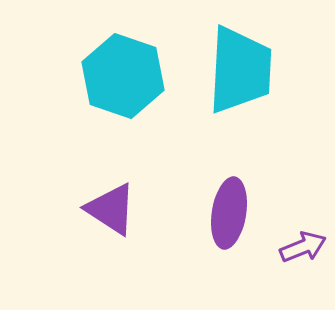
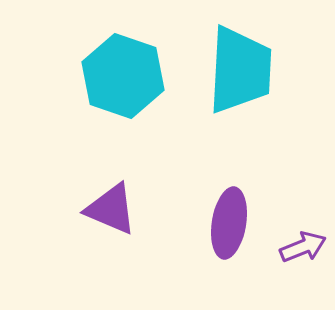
purple triangle: rotated 10 degrees counterclockwise
purple ellipse: moved 10 px down
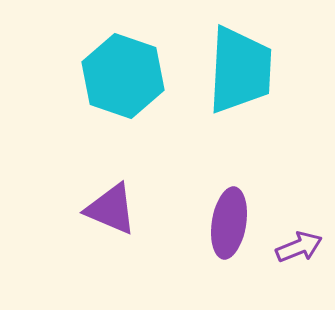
purple arrow: moved 4 px left
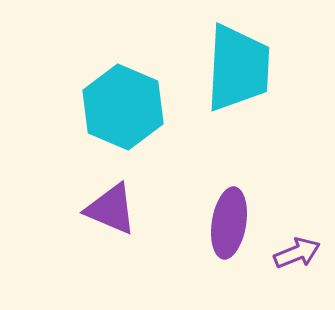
cyan trapezoid: moved 2 px left, 2 px up
cyan hexagon: moved 31 px down; rotated 4 degrees clockwise
purple arrow: moved 2 px left, 6 px down
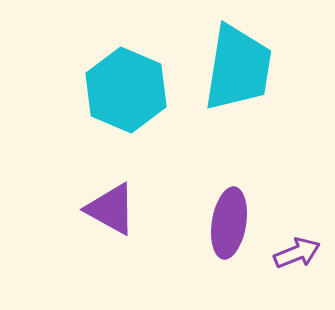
cyan trapezoid: rotated 6 degrees clockwise
cyan hexagon: moved 3 px right, 17 px up
purple triangle: rotated 6 degrees clockwise
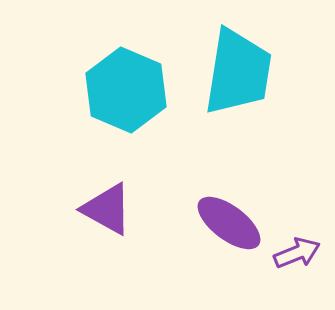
cyan trapezoid: moved 4 px down
purple triangle: moved 4 px left
purple ellipse: rotated 62 degrees counterclockwise
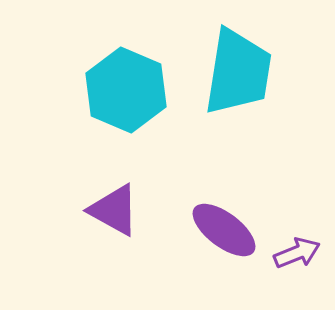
purple triangle: moved 7 px right, 1 px down
purple ellipse: moved 5 px left, 7 px down
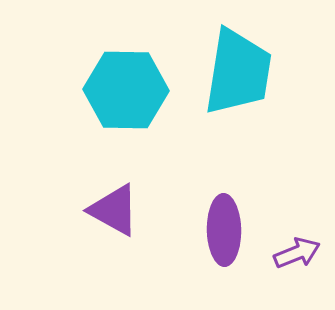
cyan hexagon: rotated 22 degrees counterclockwise
purple ellipse: rotated 52 degrees clockwise
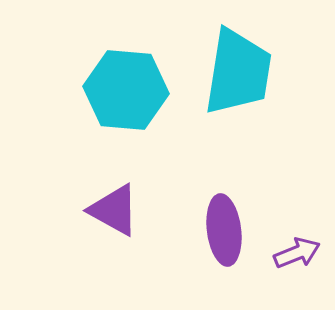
cyan hexagon: rotated 4 degrees clockwise
purple ellipse: rotated 6 degrees counterclockwise
